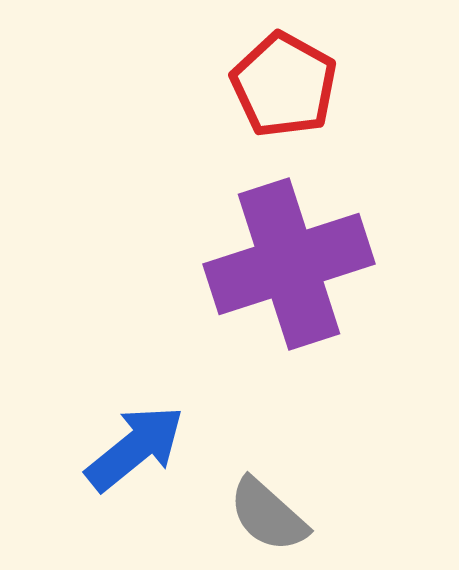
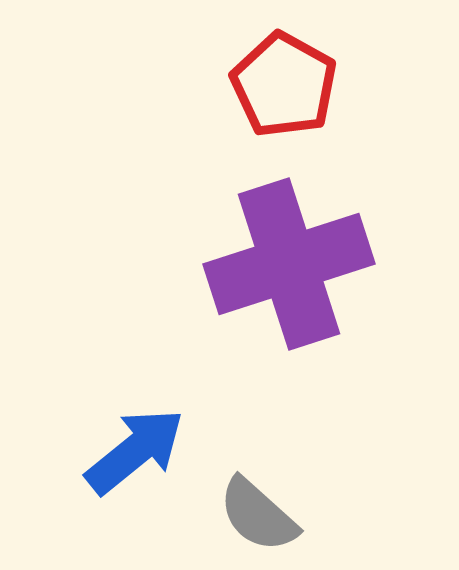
blue arrow: moved 3 px down
gray semicircle: moved 10 px left
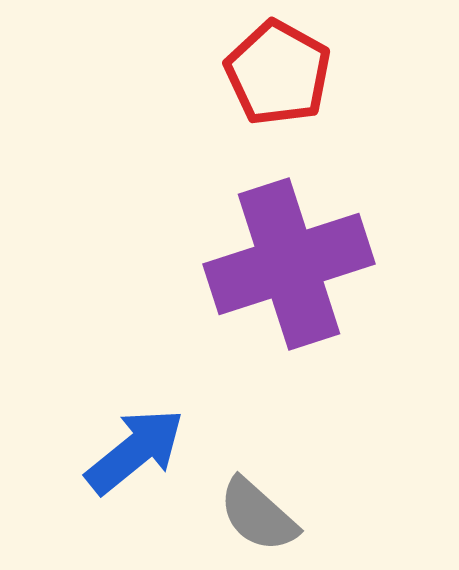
red pentagon: moved 6 px left, 12 px up
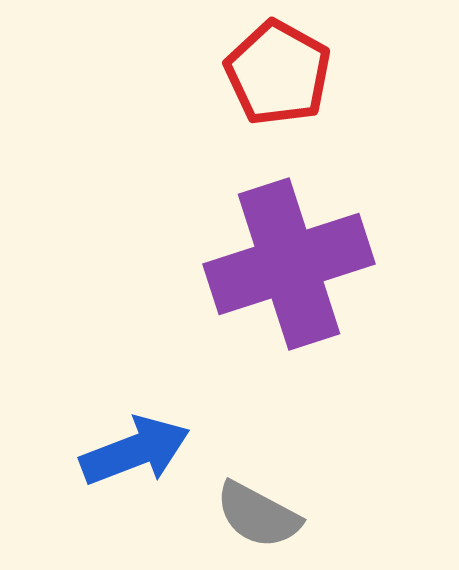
blue arrow: rotated 18 degrees clockwise
gray semicircle: rotated 14 degrees counterclockwise
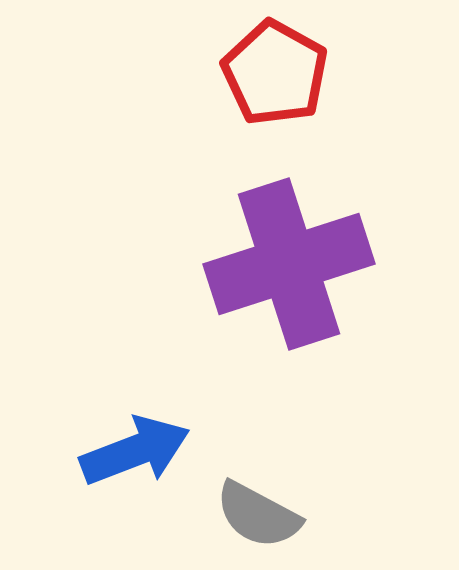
red pentagon: moved 3 px left
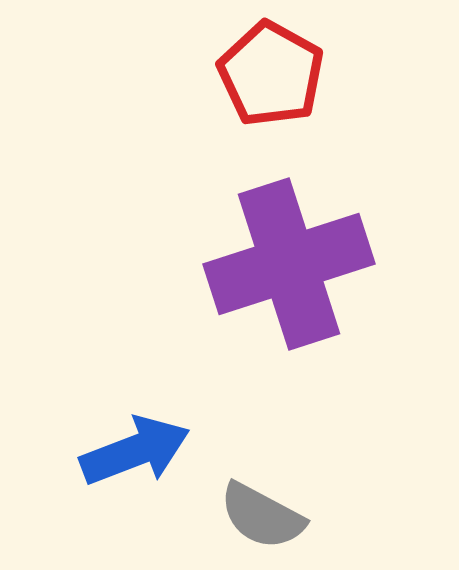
red pentagon: moved 4 px left, 1 px down
gray semicircle: moved 4 px right, 1 px down
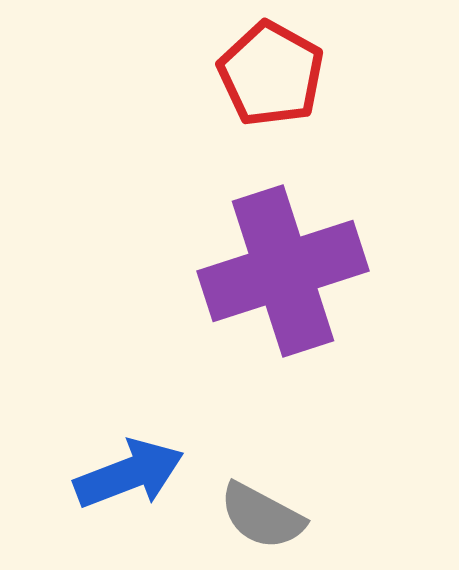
purple cross: moved 6 px left, 7 px down
blue arrow: moved 6 px left, 23 px down
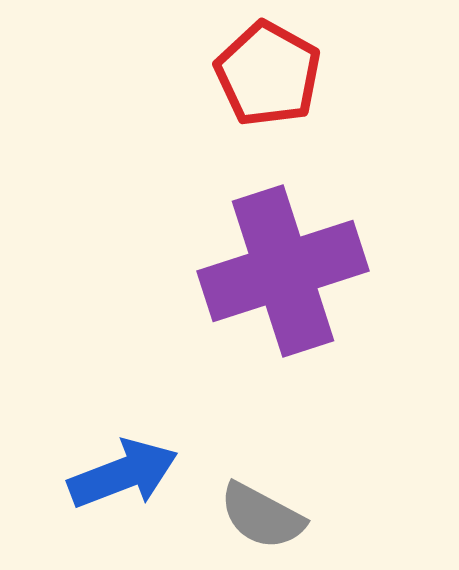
red pentagon: moved 3 px left
blue arrow: moved 6 px left
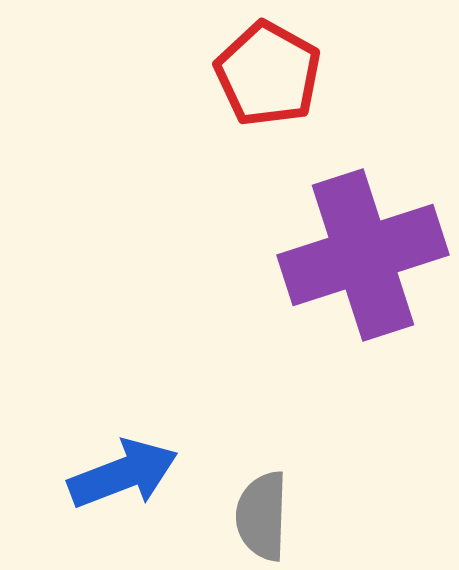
purple cross: moved 80 px right, 16 px up
gray semicircle: rotated 64 degrees clockwise
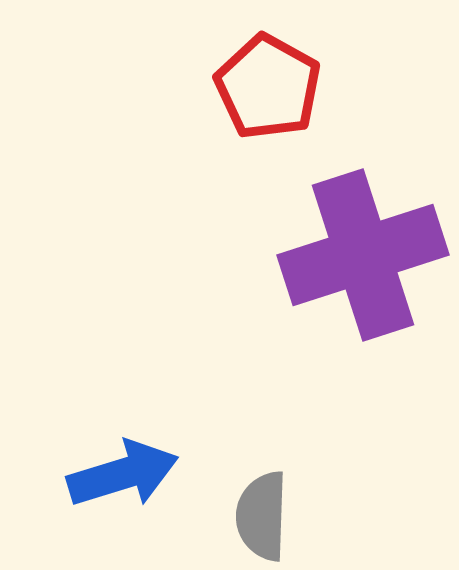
red pentagon: moved 13 px down
blue arrow: rotated 4 degrees clockwise
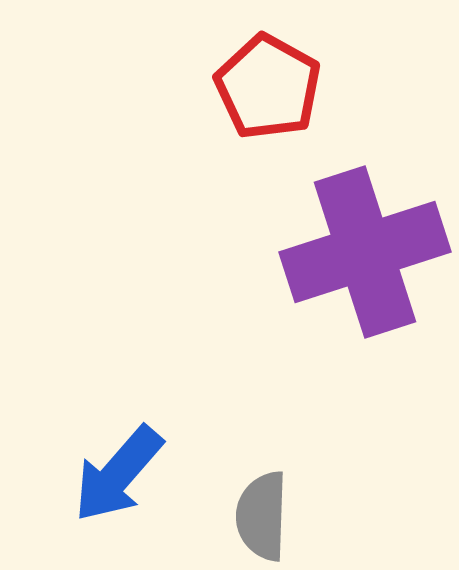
purple cross: moved 2 px right, 3 px up
blue arrow: moved 5 px left; rotated 148 degrees clockwise
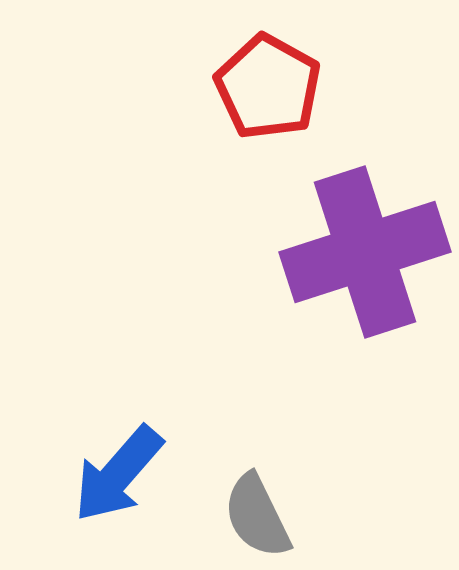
gray semicircle: moved 5 px left; rotated 28 degrees counterclockwise
